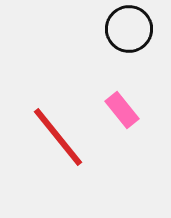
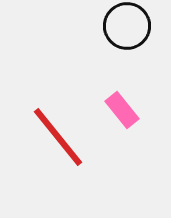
black circle: moved 2 px left, 3 px up
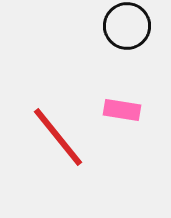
pink rectangle: rotated 42 degrees counterclockwise
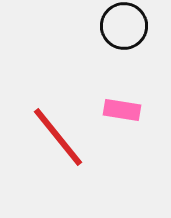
black circle: moved 3 px left
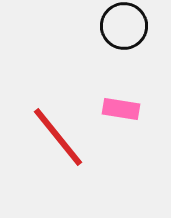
pink rectangle: moved 1 px left, 1 px up
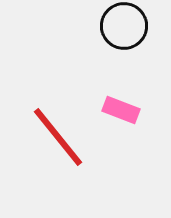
pink rectangle: moved 1 px down; rotated 12 degrees clockwise
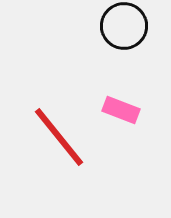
red line: moved 1 px right
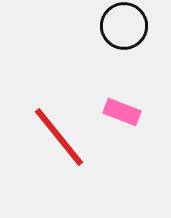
pink rectangle: moved 1 px right, 2 px down
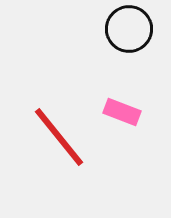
black circle: moved 5 px right, 3 px down
